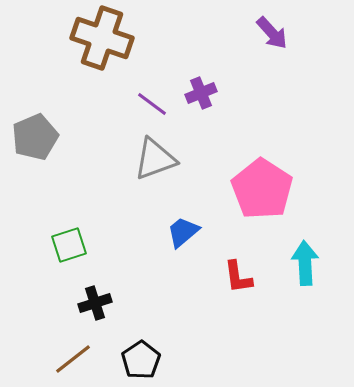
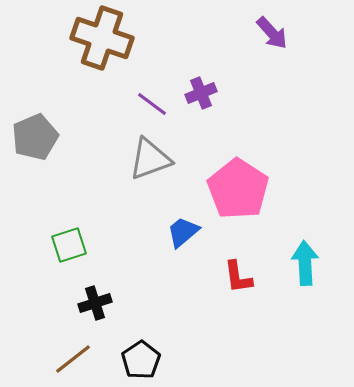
gray triangle: moved 5 px left
pink pentagon: moved 24 px left
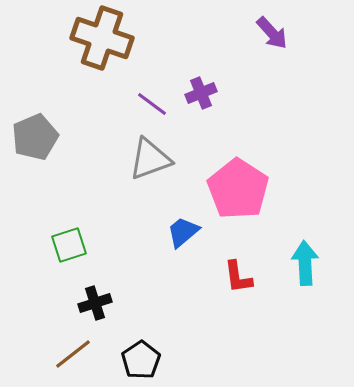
brown line: moved 5 px up
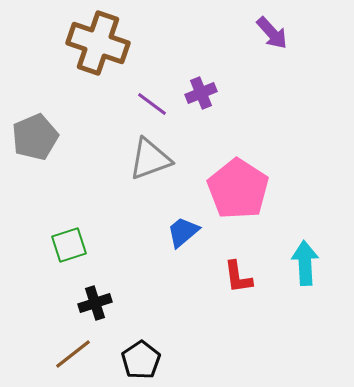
brown cross: moved 4 px left, 5 px down
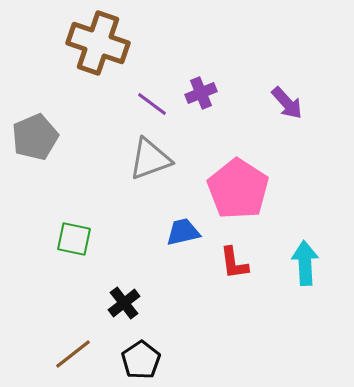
purple arrow: moved 15 px right, 70 px down
blue trapezoid: rotated 27 degrees clockwise
green square: moved 5 px right, 6 px up; rotated 30 degrees clockwise
red L-shape: moved 4 px left, 14 px up
black cross: moved 29 px right; rotated 20 degrees counterclockwise
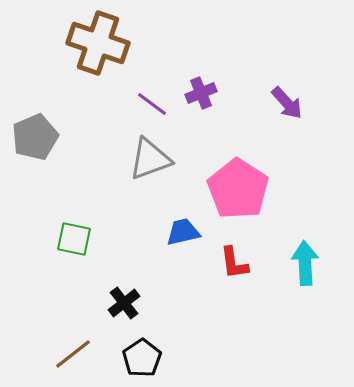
black pentagon: moved 1 px right, 2 px up
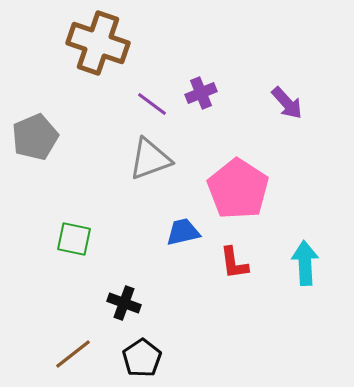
black cross: rotated 32 degrees counterclockwise
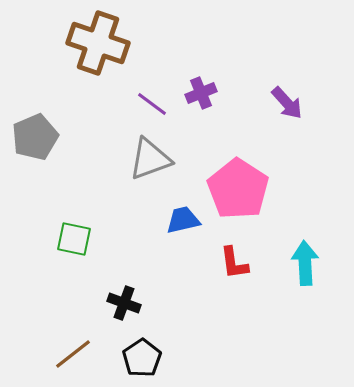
blue trapezoid: moved 12 px up
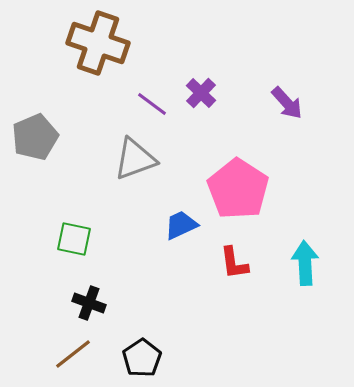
purple cross: rotated 24 degrees counterclockwise
gray triangle: moved 15 px left
blue trapezoid: moved 2 px left, 5 px down; rotated 12 degrees counterclockwise
black cross: moved 35 px left
